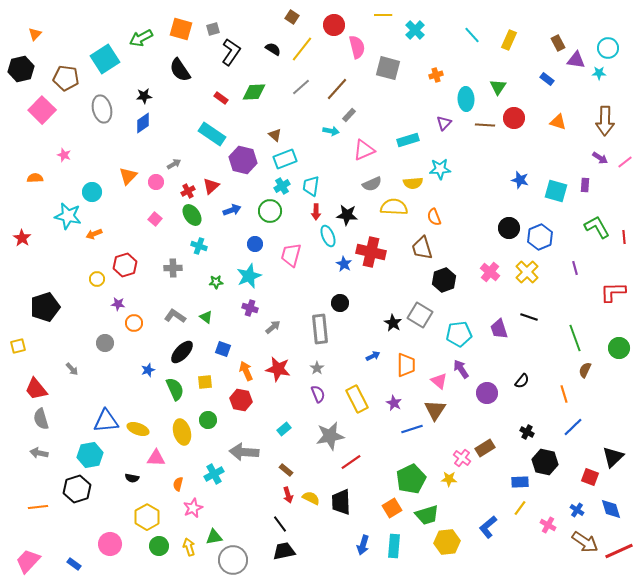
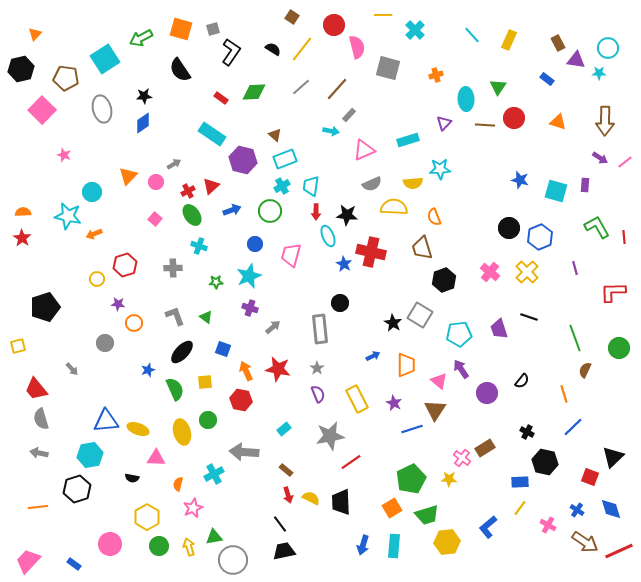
orange semicircle at (35, 178): moved 12 px left, 34 px down
gray L-shape at (175, 316): rotated 35 degrees clockwise
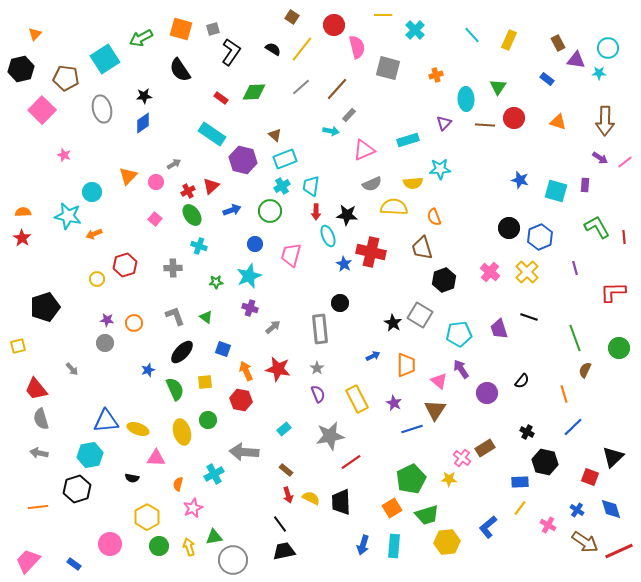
purple star at (118, 304): moved 11 px left, 16 px down
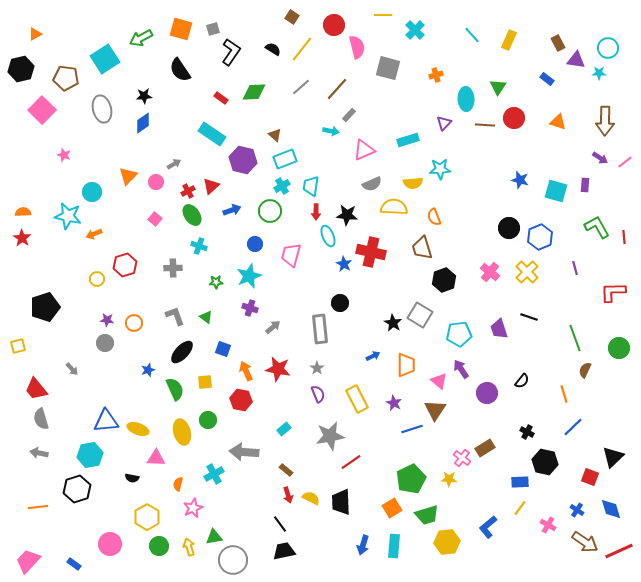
orange triangle at (35, 34): rotated 16 degrees clockwise
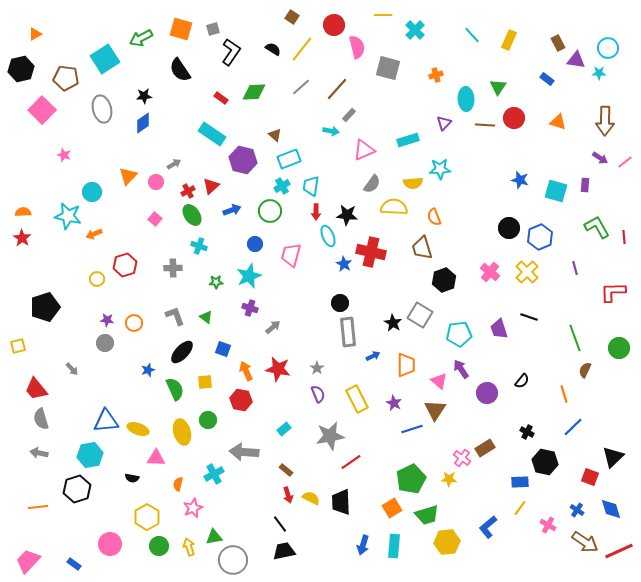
cyan rectangle at (285, 159): moved 4 px right
gray semicircle at (372, 184): rotated 30 degrees counterclockwise
gray rectangle at (320, 329): moved 28 px right, 3 px down
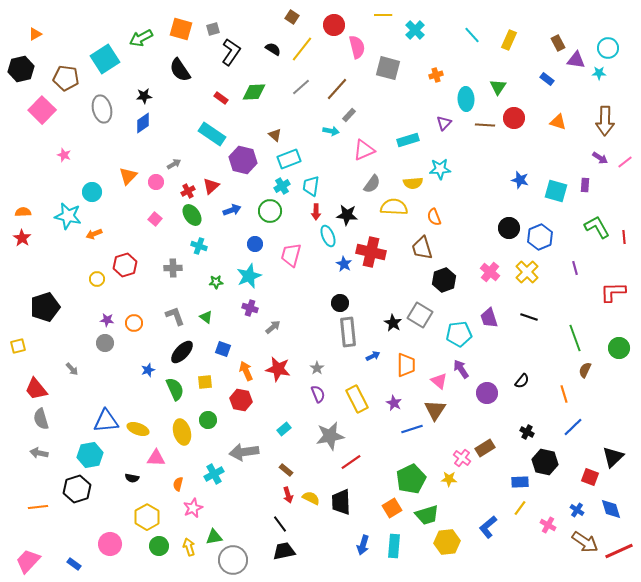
purple trapezoid at (499, 329): moved 10 px left, 11 px up
gray arrow at (244, 452): rotated 12 degrees counterclockwise
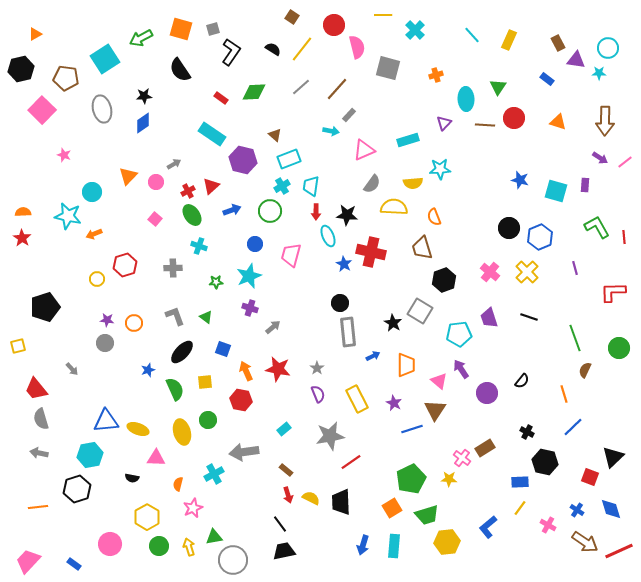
gray square at (420, 315): moved 4 px up
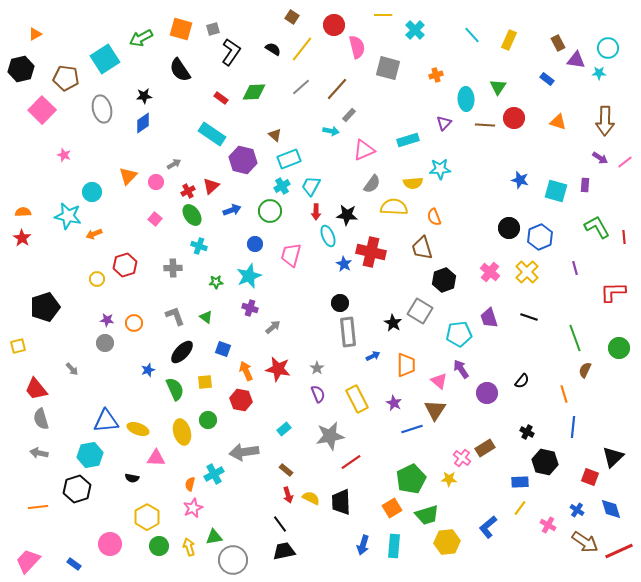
cyan trapezoid at (311, 186): rotated 20 degrees clockwise
blue line at (573, 427): rotated 40 degrees counterclockwise
orange semicircle at (178, 484): moved 12 px right
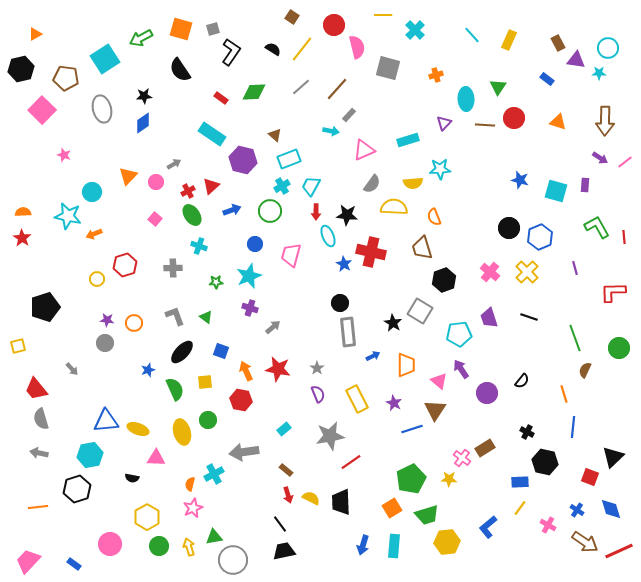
blue square at (223, 349): moved 2 px left, 2 px down
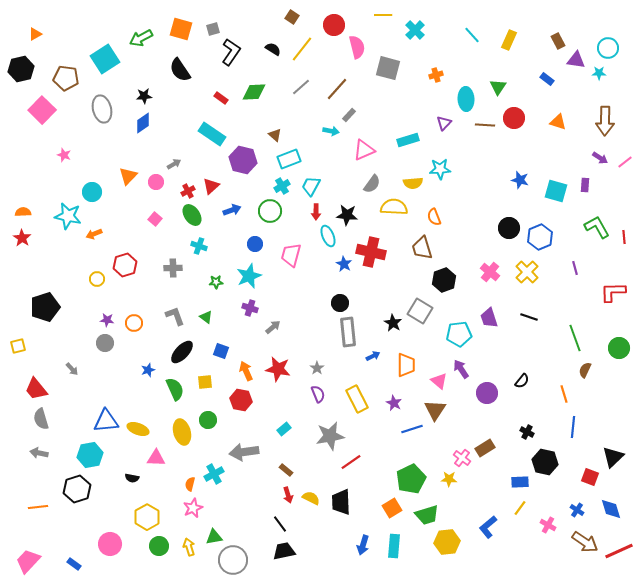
brown rectangle at (558, 43): moved 2 px up
